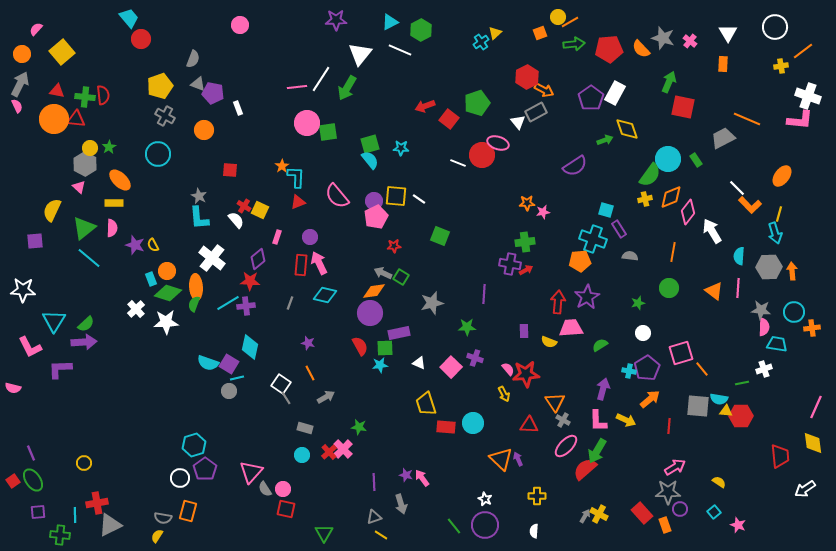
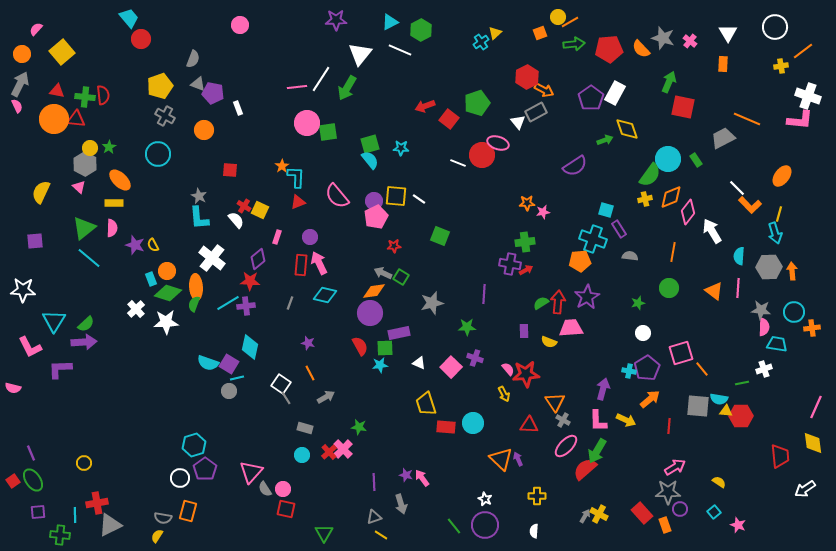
yellow semicircle at (52, 210): moved 11 px left, 18 px up
green semicircle at (600, 345): moved 59 px left, 42 px up
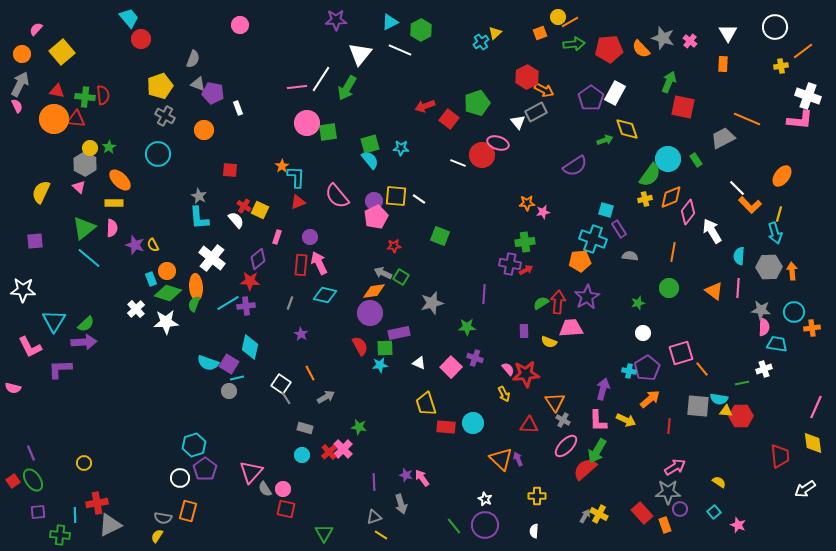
purple star at (308, 343): moved 7 px left, 9 px up; rotated 16 degrees clockwise
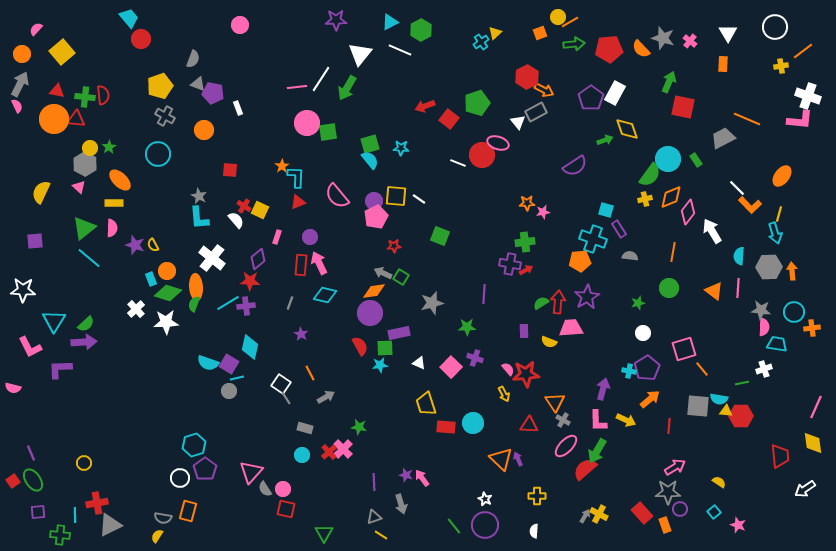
pink square at (681, 353): moved 3 px right, 4 px up
